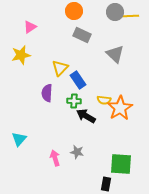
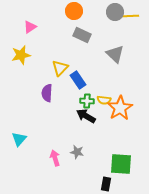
green cross: moved 13 px right
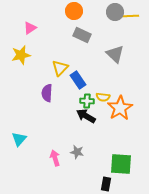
pink triangle: moved 1 px down
yellow semicircle: moved 1 px left, 3 px up
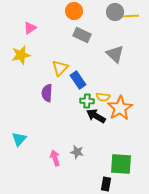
black arrow: moved 10 px right
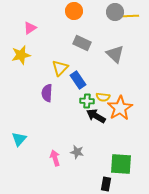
gray rectangle: moved 8 px down
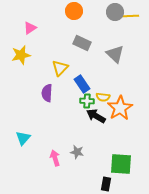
blue rectangle: moved 4 px right, 4 px down
cyan triangle: moved 4 px right, 1 px up
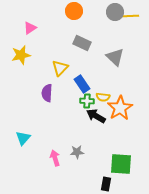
gray triangle: moved 3 px down
gray star: rotated 16 degrees counterclockwise
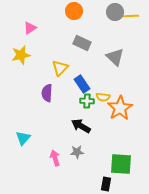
black arrow: moved 15 px left, 10 px down
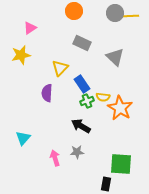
gray circle: moved 1 px down
green cross: rotated 24 degrees counterclockwise
orange star: rotated 10 degrees counterclockwise
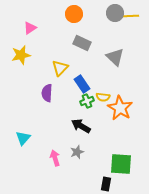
orange circle: moved 3 px down
gray star: rotated 16 degrees counterclockwise
